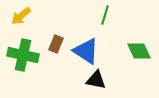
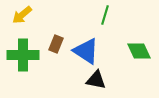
yellow arrow: moved 1 px right, 1 px up
green cross: rotated 12 degrees counterclockwise
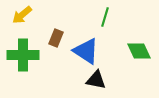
green line: moved 2 px down
brown rectangle: moved 6 px up
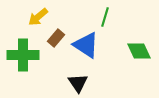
yellow arrow: moved 16 px right, 2 px down
brown rectangle: rotated 18 degrees clockwise
blue triangle: moved 6 px up
black triangle: moved 18 px left, 3 px down; rotated 45 degrees clockwise
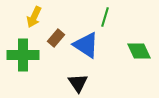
yellow arrow: moved 4 px left; rotated 25 degrees counterclockwise
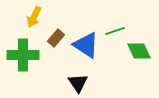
green line: moved 10 px right, 14 px down; rotated 54 degrees clockwise
